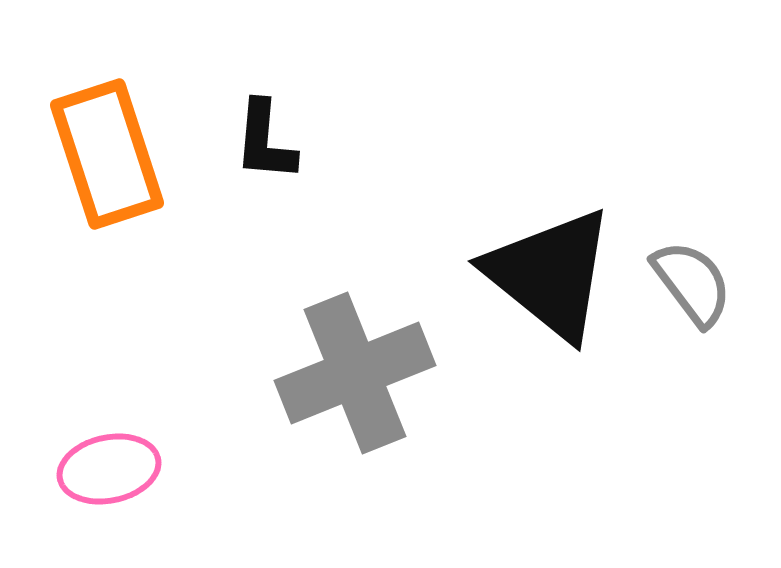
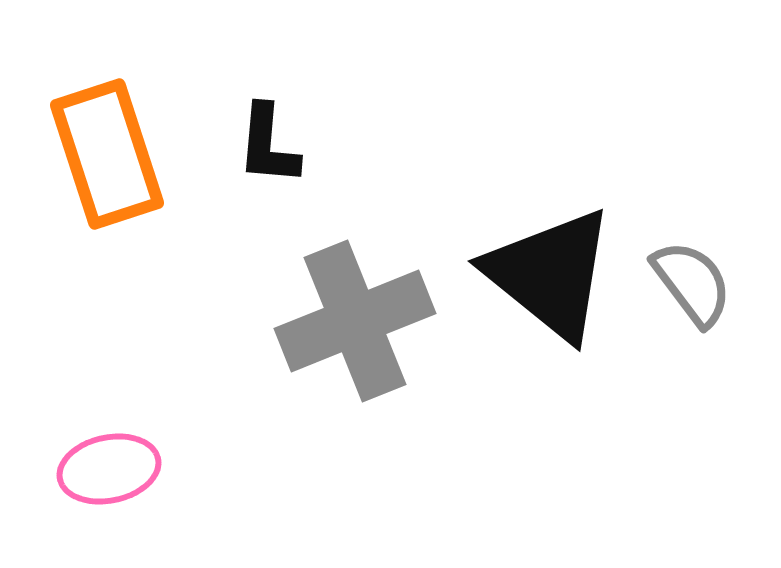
black L-shape: moved 3 px right, 4 px down
gray cross: moved 52 px up
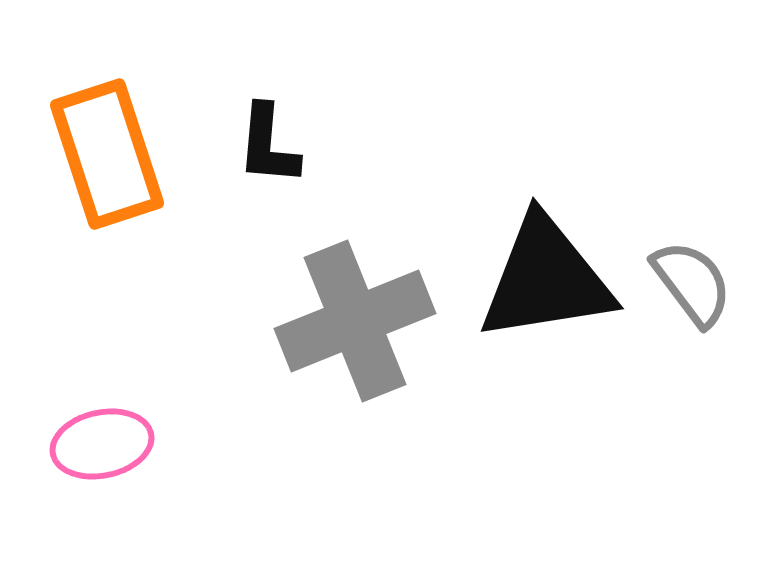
black triangle: moved 4 px left, 5 px down; rotated 48 degrees counterclockwise
pink ellipse: moved 7 px left, 25 px up
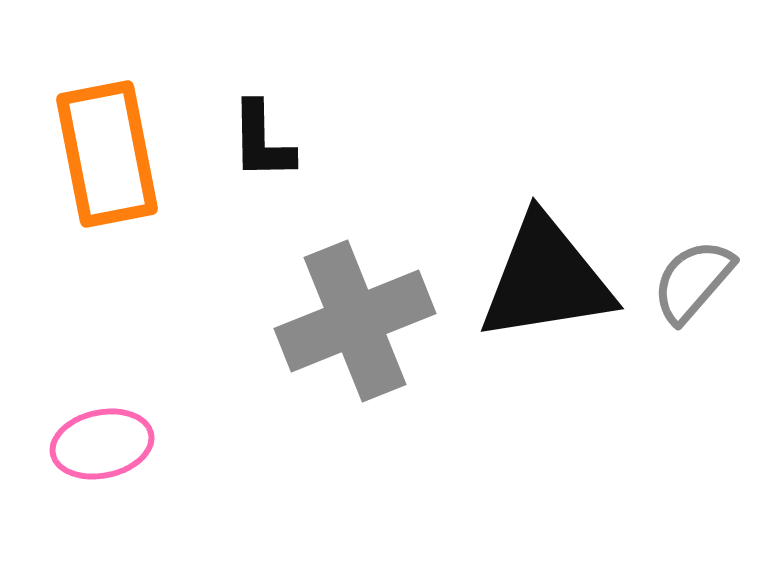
black L-shape: moved 6 px left, 4 px up; rotated 6 degrees counterclockwise
orange rectangle: rotated 7 degrees clockwise
gray semicircle: moved 1 px right, 2 px up; rotated 102 degrees counterclockwise
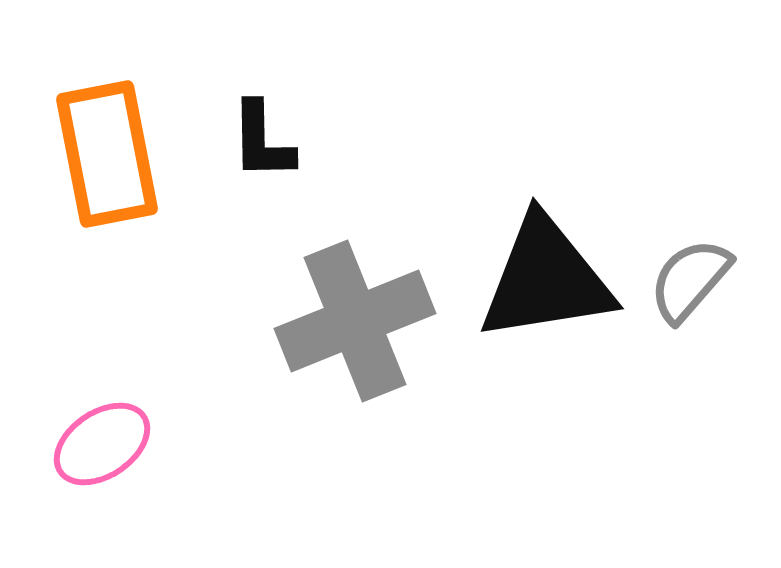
gray semicircle: moved 3 px left, 1 px up
pink ellipse: rotated 22 degrees counterclockwise
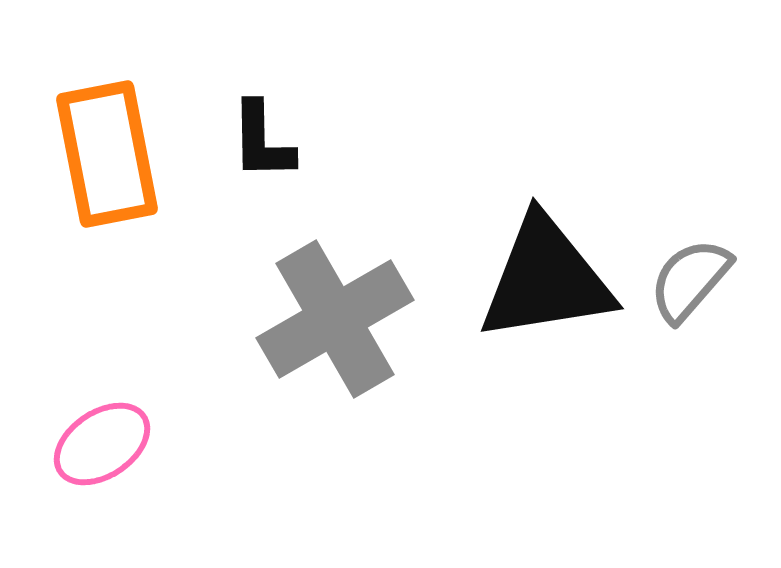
gray cross: moved 20 px left, 2 px up; rotated 8 degrees counterclockwise
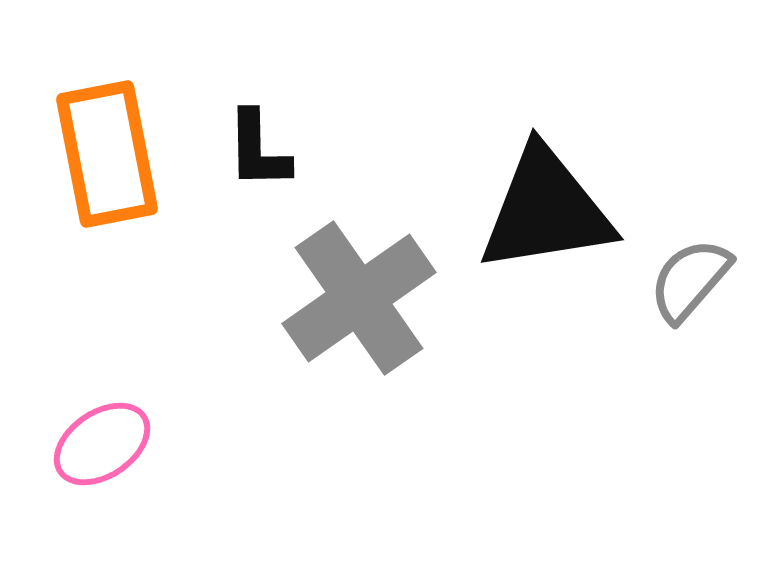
black L-shape: moved 4 px left, 9 px down
black triangle: moved 69 px up
gray cross: moved 24 px right, 21 px up; rotated 5 degrees counterclockwise
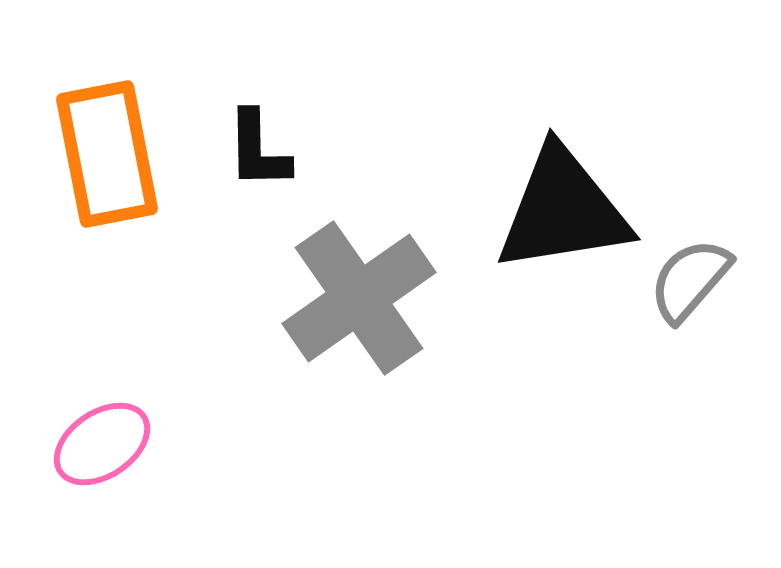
black triangle: moved 17 px right
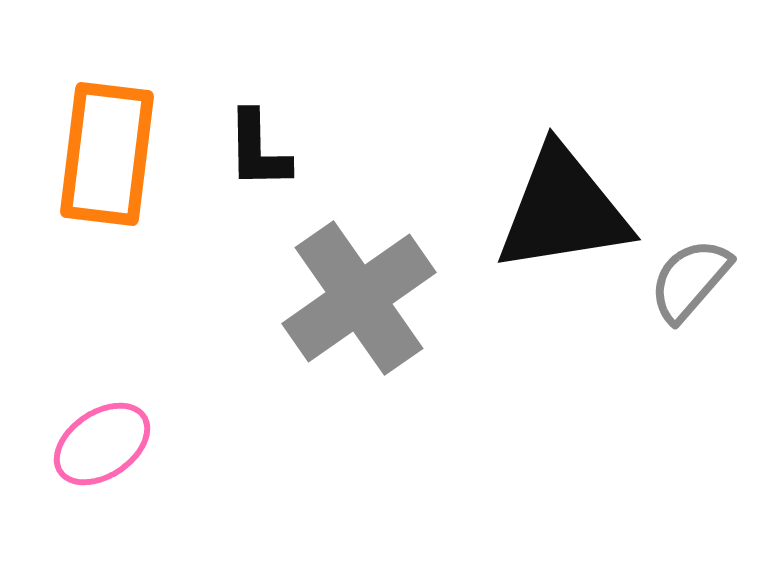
orange rectangle: rotated 18 degrees clockwise
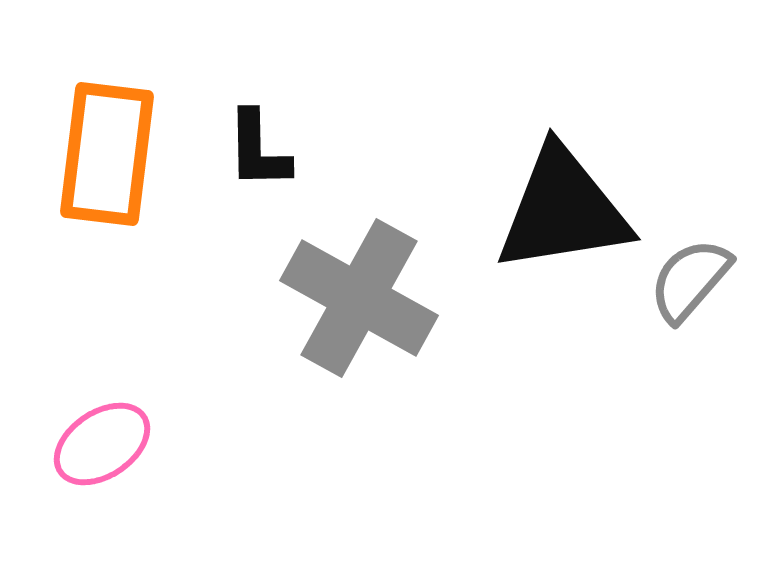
gray cross: rotated 26 degrees counterclockwise
